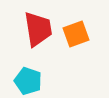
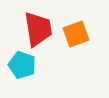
cyan pentagon: moved 6 px left, 16 px up
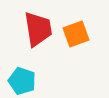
cyan pentagon: moved 16 px down
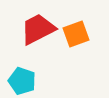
red trapezoid: rotated 108 degrees counterclockwise
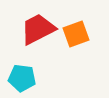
cyan pentagon: moved 3 px up; rotated 12 degrees counterclockwise
